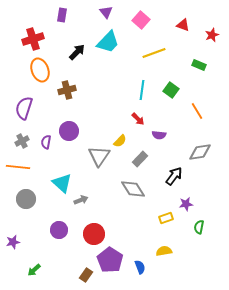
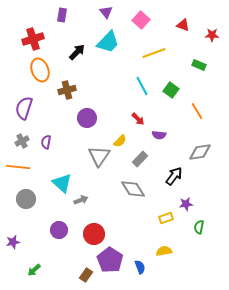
red star at (212, 35): rotated 24 degrees clockwise
cyan line at (142, 90): moved 4 px up; rotated 36 degrees counterclockwise
purple circle at (69, 131): moved 18 px right, 13 px up
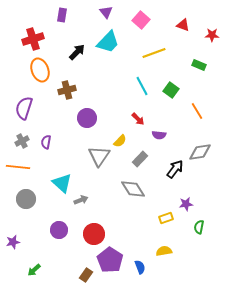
black arrow at (174, 176): moved 1 px right, 7 px up
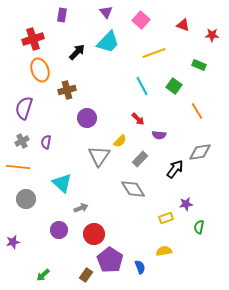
green square at (171, 90): moved 3 px right, 4 px up
gray arrow at (81, 200): moved 8 px down
green arrow at (34, 270): moved 9 px right, 5 px down
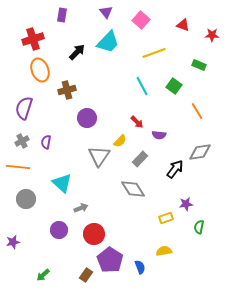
red arrow at (138, 119): moved 1 px left, 3 px down
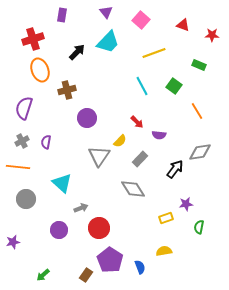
red circle at (94, 234): moved 5 px right, 6 px up
